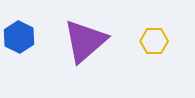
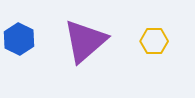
blue hexagon: moved 2 px down
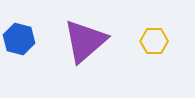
blue hexagon: rotated 12 degrees counterclockwise
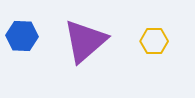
blue hexagon: moved 3 px right, 3 px up; rotated 12 degrees counterclockwise
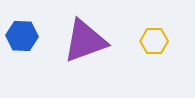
purple triangle: rotated 21 degrees clockwise
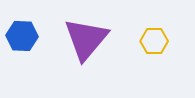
purple triangle: moved 1 px right, 2 px up; rotated 30 degrees counterclockwise
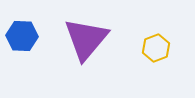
yellow hexagon: moved 2 px right, 7 px down; rotated 20 degrees counterclockwise
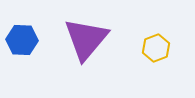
blue hexagon: moved 4 px down
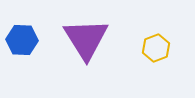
purple triangle: rotated 12 degrees counterclockwise
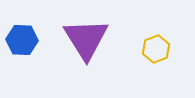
yellow hexagon: moved 1 px down
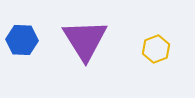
purple triangle: moved 1 px left, 1 px down
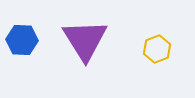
yellow hexagon: moved 1 px right
